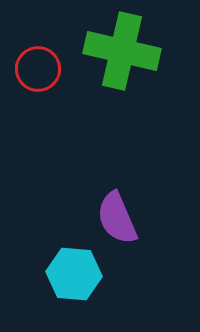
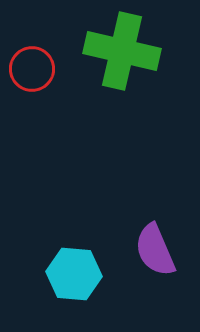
red circle: moved 6 px left
purple semicircle: moved 38 px right, 32 px down
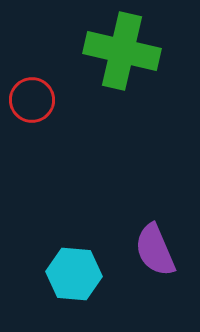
red circle: moved 31 px down
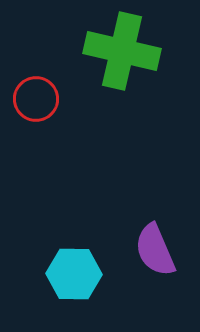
red circle: moved 4 px right, 1 px up
cyan hexagon: rotated 4 degrees counterclockwise
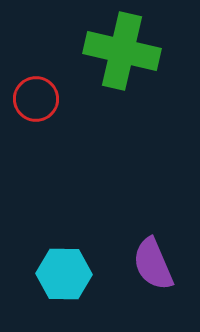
purple semicircle: moved 2 px left, 14 px down
cyan hexagon: moved 10 px left
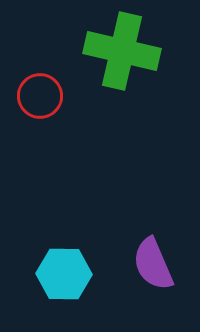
red circle: moved 4 px right, 3 px up
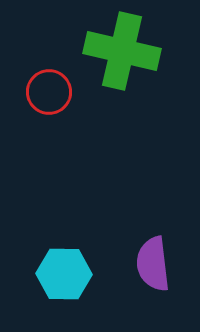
red circle: moved 9 px right, 4 px up
purple semicircle: rotated 16 degrees clockwise
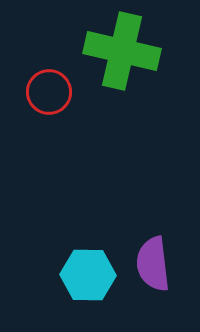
cyan hexagon: moved 24 px right, 1 px down
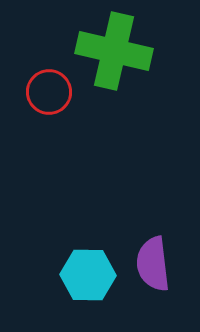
green cross: moved 8 px left
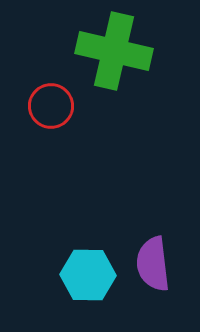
red circle: moved 2 px right, 14 px down
